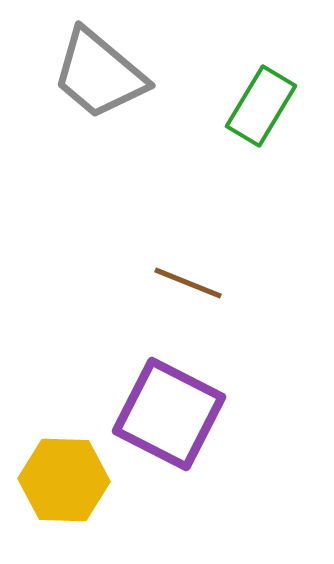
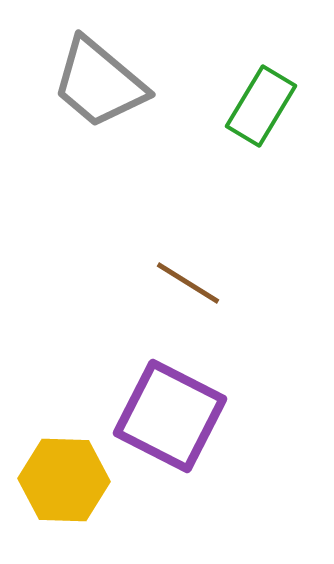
gray trapezoid: moved 9 px down
brown line: rotated 10 degrees clockwise
purple square: moved 1 px right, 2 px down
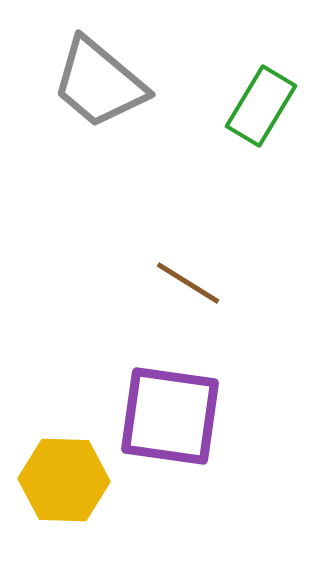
purple square: rotated 19 degrees counterclockwise
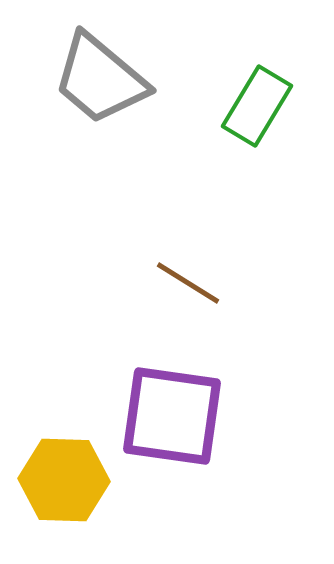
gray trapezoid: moved 1 px right, 4 px up
green rectangle: moved 4 px left
purple square: moved 2 px right
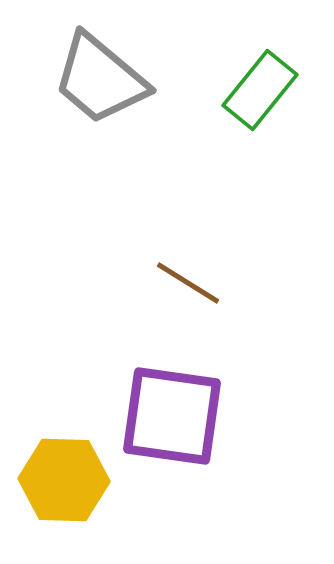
green rectangle: moved 3 px right, 16 px up; rotated 8 degrees clockwise
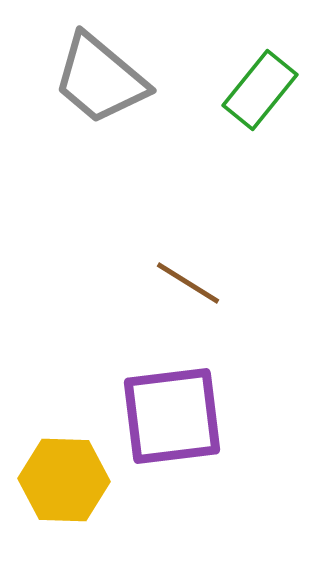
purple square: rotated 15 degrees counterclockwise
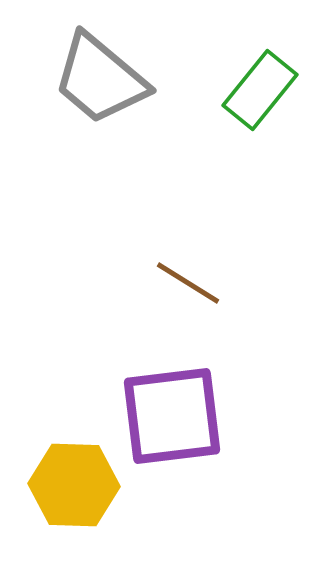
yellow hexagon: moved 10 px right, 5 px down
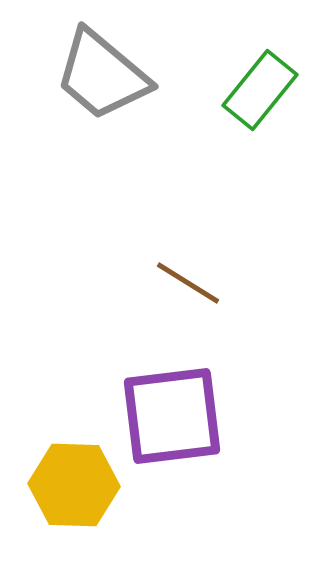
gray trapezoid: moved 2 px right, 4 px up
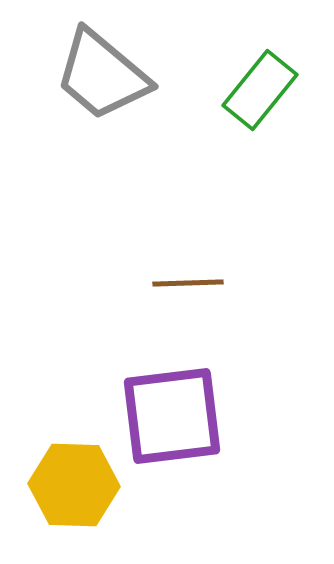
brown line: rotated 34 degrees counterclockwise
